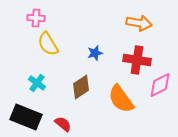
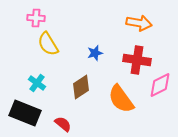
black rectangle: moved 1 px left, 4 px up
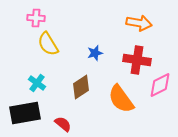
black rectangle: rotated 32 degrees counterclockwise
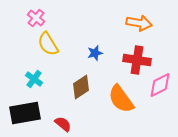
pink cross: rotated 36 degrees clockwise
cyan cross: moved 3 px left, 4 px up
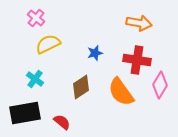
yellow semicircle: rotated 95 degrees clockwise
cyan cross: moved 1 px right
pink diamond: rotated 32 degrees counterclockwise
orange semicircle: moved 7 px up
red semicircle: moved 1 px left, 2 px up
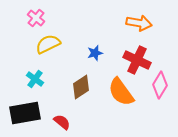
red cross: rotated 16 degrees clockwise
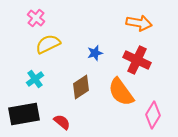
cyan cross: rotated 18 degrees clockwise
pink diamond: moved 7 px left, 30 px down
black rectangle: moved 1 px left, 1 px down
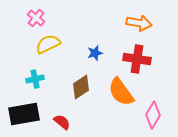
red cross: moved 1 px up; rotated 16 degrees counterclockwise
cyan cross: rotated 24 degrees clockwise
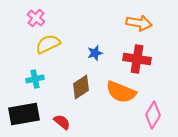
orange semicircle: rotated 32 degrees counterclockwise
